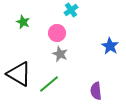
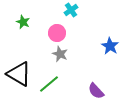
purple semicircle: rotated 36 degrees counterclockwise
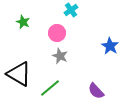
gray star: moved 2 px down
green line: moved 1 px right, 4 px down
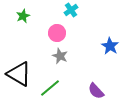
green star: moved 6 px up; rotated 24 degrees clockwise
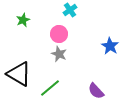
cyan cross: moved 1 px left
green star: moved 4 px down
pink circle: moved 2 px right, 1 px down
gray star: moved 1 px left, 2 px up
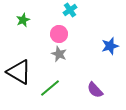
blue star: rotated 24 degrees clockwise
black triangle: moved 2 px up
purple semicircle: moved 1 px left, 1 px up
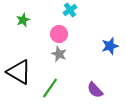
green line: rotated 15 degrees counterclockwise
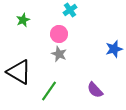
blue star: moved 4 px right, 3 px down
green line: moved 1 px left, 3 px down
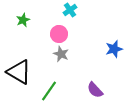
gray star: moved 2 px right
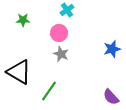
cyan cross: moved 3 px left
green star: rotated 24 degrees clockwise
pink circle: moved 1 px up
blue star: moved 2 px left
purple semicircle: moved 16 px right, 7 px down
